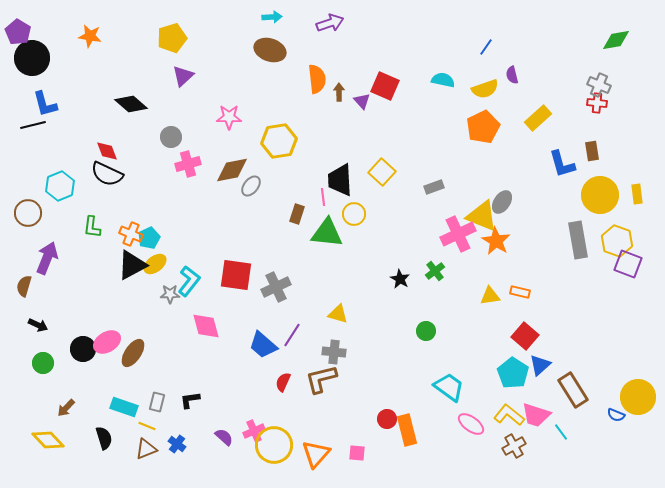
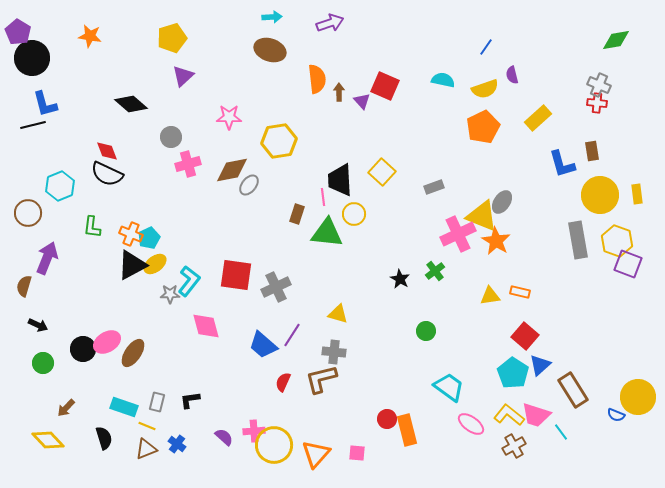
gray ellipse at (251, 186): moved 2 px left, 1 px up
pink cross at (254, 431): rotated 20 degrees clockwise
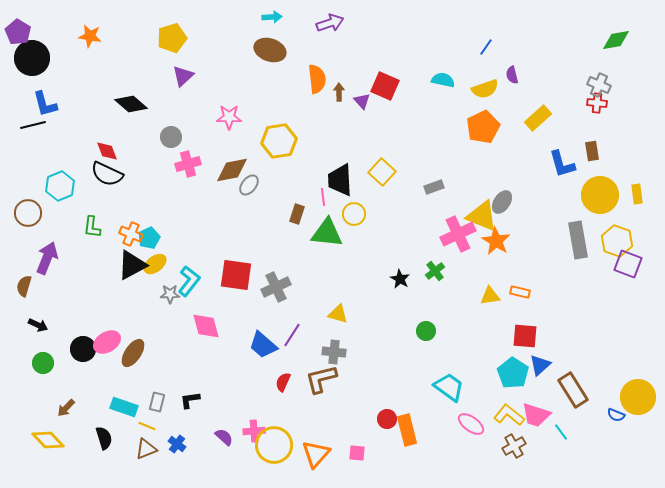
red square at (525, 336): rotated 36 degrees counterclockwise
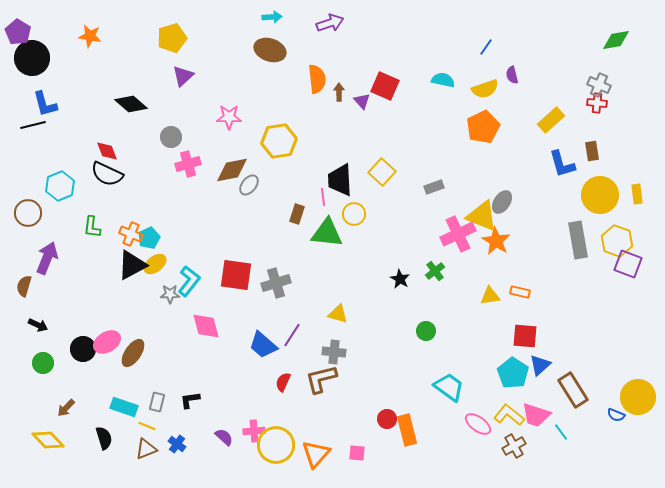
yellow rectangle at (538, 118): moved 13 px right, 2 px down
gray cross at (276, 287): moved 4 px up; rotated 8 degrees clockwise
pink ellipse at (471, 424): moved 7 px right
yellow circle at (274, 445): moved 2 px right
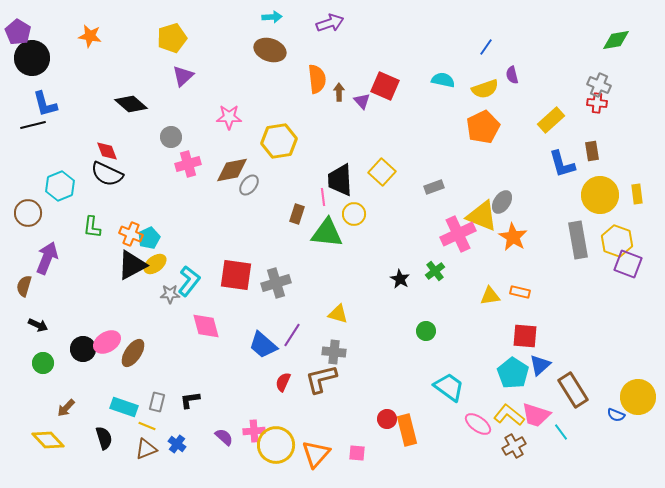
orange star at (496, 241): moved 17 px right, 4 px up
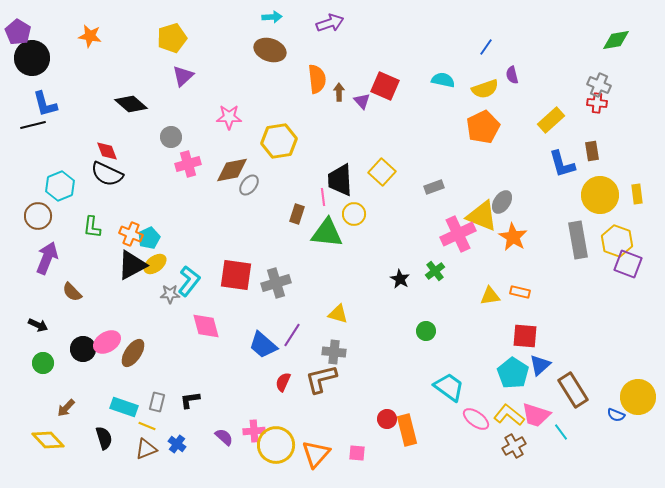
brown circle at (28, 213): moved 10 px right, 3 px down
brown semicircle at (24, 286): moved 48 px right, 6 px down; rotated 60 degrees counterclockwise
pink ellipse at (478, 424): moved 2 px left, 5 px up
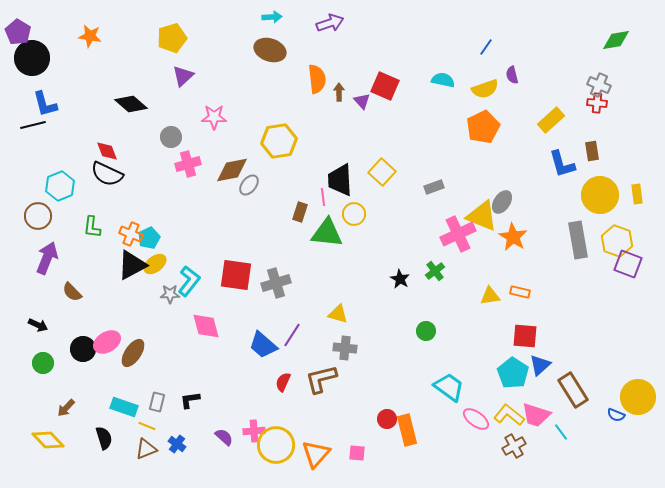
pink star at (229, 117): moved 15 px left
brown rectangle at (297, 214): moved 3 px right, 2 px up
gray cross at (334, 352): moved 11 px right, 4 px up
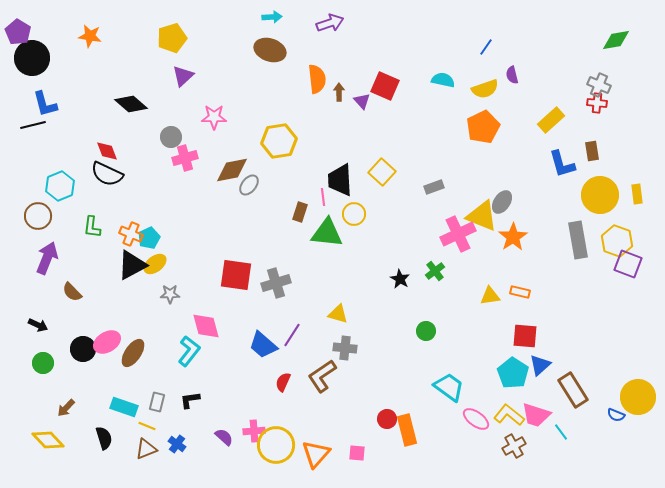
pink cross at (188, 164): moved 3 px left, 6 px up
orange star at (513, 237): rotated 8 degrees clockwise
cyan L-shape at (189, 281): moved 70 px down
brown L-shape at (321, 379): moved 1 px right, 3 px up; rotated 20 degrees counterclockwise
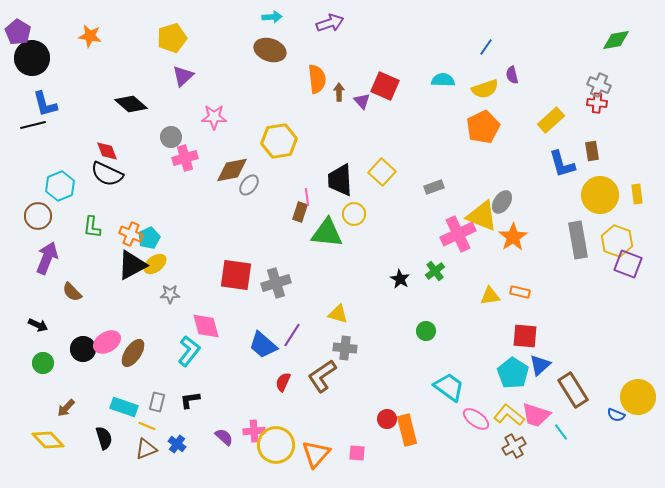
cyan semicircle at (443, 80): rotated 10 degrees counterclockwise
pink line at (323, 197): moved 16 px left
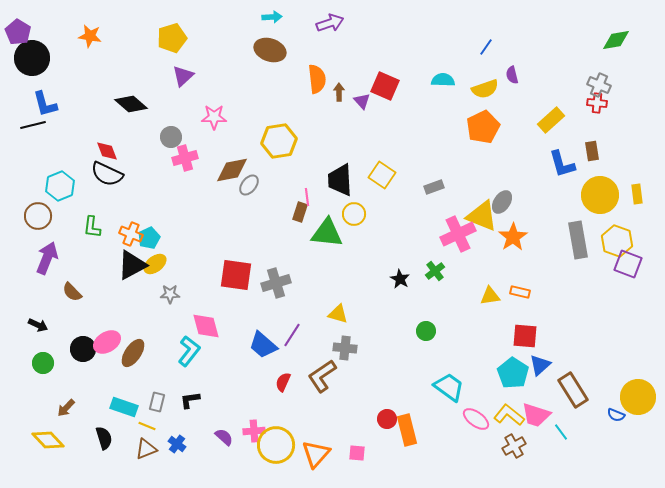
yellow square at (382, 172): moved 3 px down; rotated 8 degrees counterclockwise
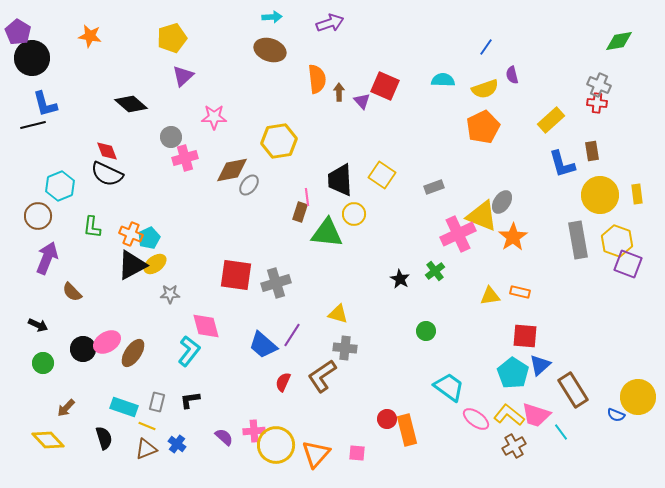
green diamond at (616, 40): moved 3 px right, 1 px down
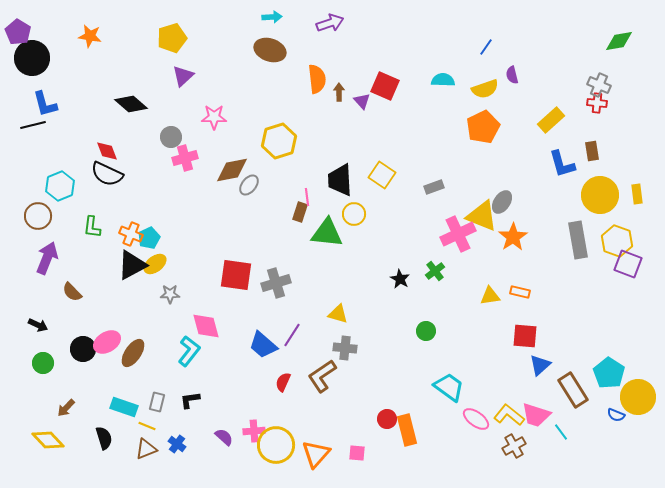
yellow hexagon at (279, 141): rotated 8 degrees counterclockwise
cyan pentagon at (513, 373): moved 96 px right
